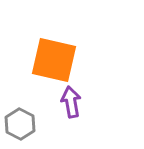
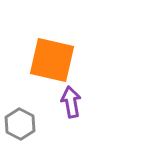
orange square: moved 2 px left
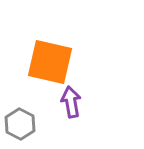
orange square: moved 2 px left, 2 px down
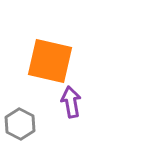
orange square: moved 1 px up
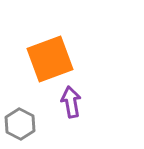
orange square: moved 2 px up; rotated 33 degrees counterclockwise
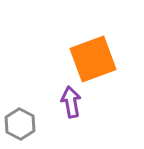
orange square: moved 43 px right
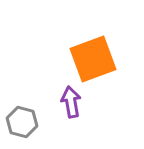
gray hexagon: moved 2 px right, 2 px up; rotated 12 degrees counterclockwise
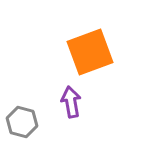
orange square: moved 3 px left, 7 px up
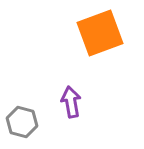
orange square: moved 10 px right, 19 px up
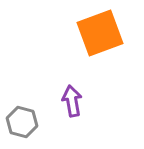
purple arrow: moved 1 px right, 1 px up
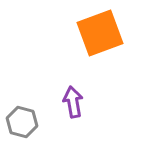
purple arrow: moved 1 px right, 1 px down
